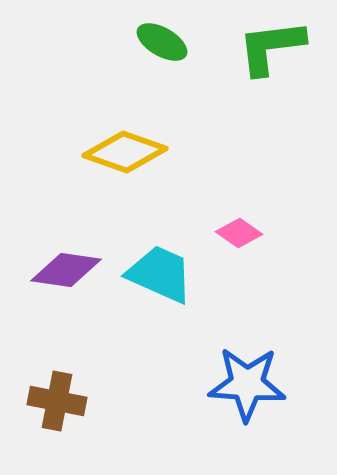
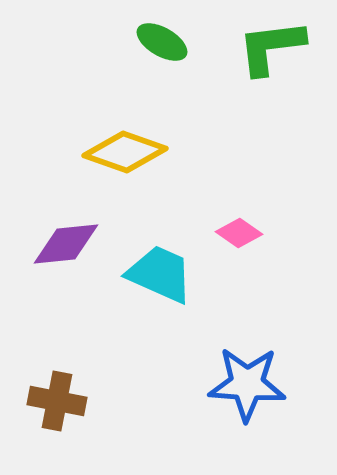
purple diamond: moved 26 px up; rotated 14 degrees counterclockwise
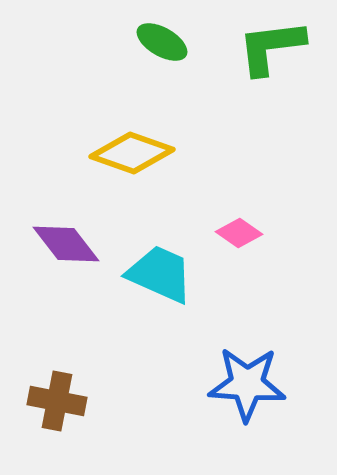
yellow diamond: moved 7 px right, 1 px down
purple diamond: rotated 58 degrees clockwise
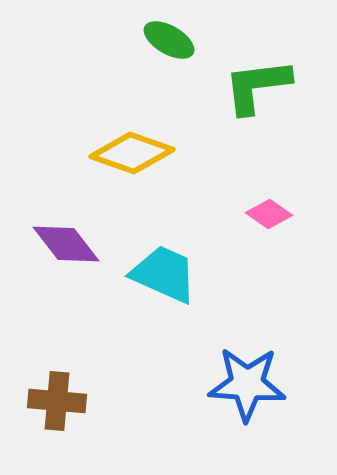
green ellipse: moved 7 px right, 2 px up
green L-shape: moved 14 px left, 39 px down
pink diamond: moved 30 px right, 19 px up
cyan trapezoid: moved 4 px right
brown cross: rotated 6 degrees counterclockwise
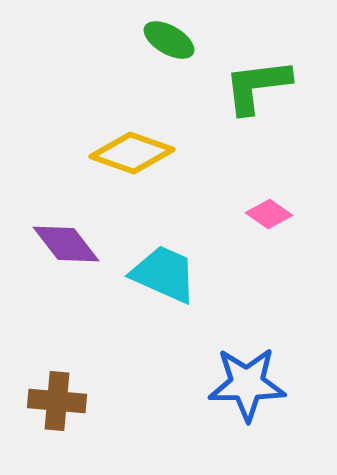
blue star: rotated 4 degrees counterclockwise
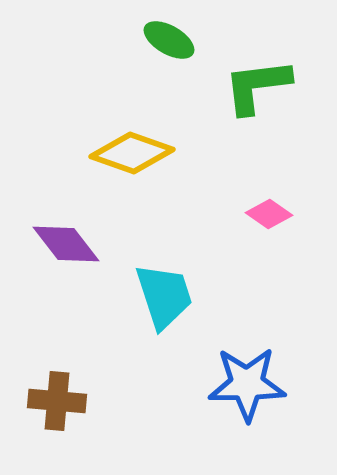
cyan trapezoid: moved 22 px down; rotated 48 degrees clockwise
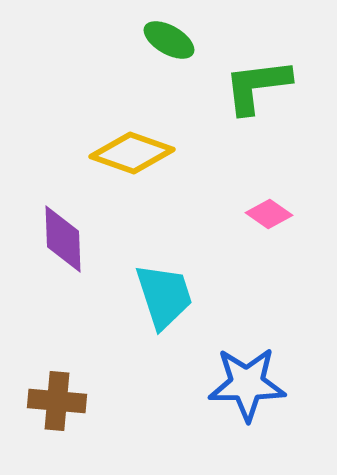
purple diamond: moved 3 px left, 5 px up; rotated 36 degrees clockwise
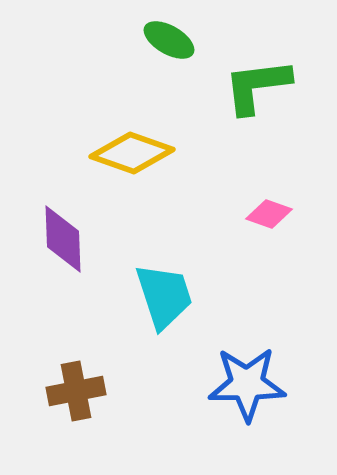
pink diamond: rotated 15 degrees counterclockwise
brown cross: moved 19 px right, 10 px up; rotated 16 degrees counterclockwise
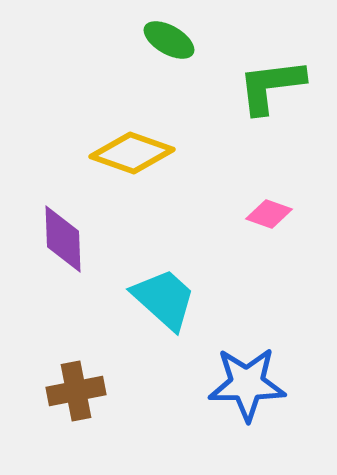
green L-shape: moved 14 px right
cyan trapezoid: moved 3 px down; rotated 30 degrees counterclockwise
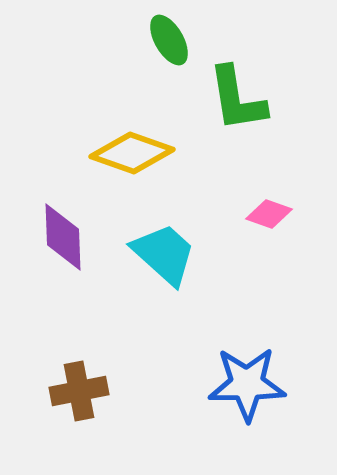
green ellipse: rotated 30 degrees clockwise
green L-shape: moved 34 px left, 13 px down; rotated 92 degrees counterclockwise
purple diamond: moved 2 px up
cyan trapezoid: moved 45 px up
brown cross: moved 3 px right
